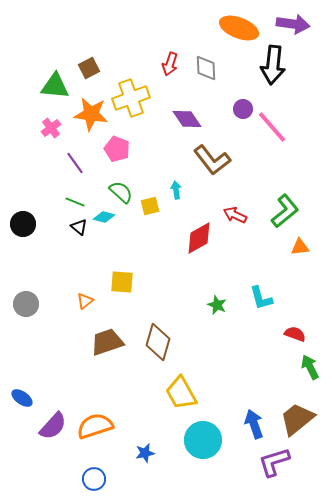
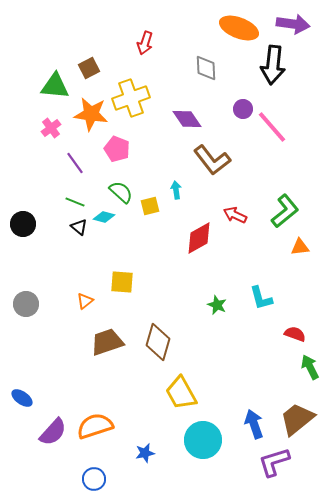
red arrow at (170, 64): moved 25 px left, 21 px up
purple semicircle at (53, 426): moved 6 px down
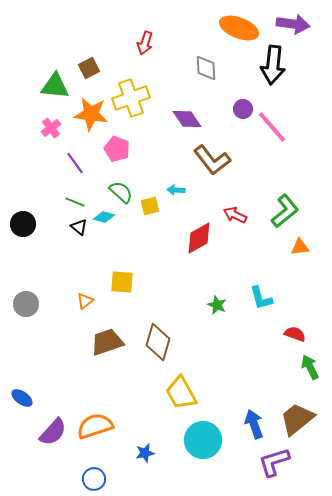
cyan arrow at (176, 190): rotated 78 degrees counterclockwise
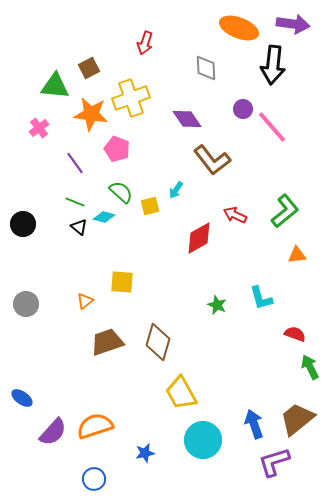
pink cross at (51, 128): moved 12 px left
cyan arrow at (176, 190): rotated 60 degrees counterclockwise
orange triangle at (300, 247): moved 3 px left, 8 px down
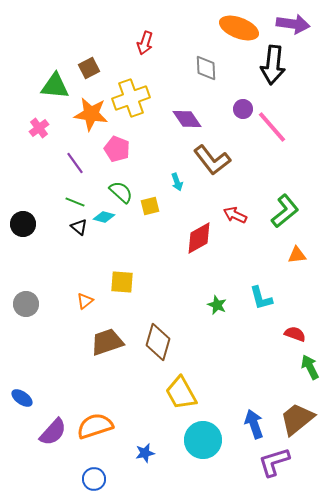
cyan arrow at (176, 190): moved 1 px right, 8 px up; rotated 54 degrees counterclockwise
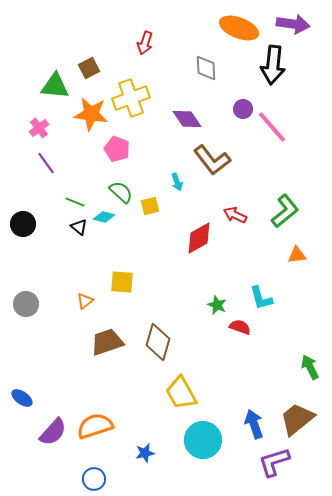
purple line at (75, 163): moved 29 px left
red semicircle at (295, 334): moved 55 px left, 7 px up
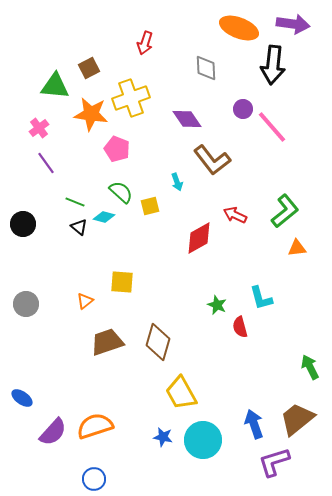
orange triangle at (297, 255): moved 7 px up
red semicircle at (240, 327): rotated 125 degrees counterclockwise
blue star at (145, 453): moved 18 px right, 16 px up; rotated 24 degrees clockwise
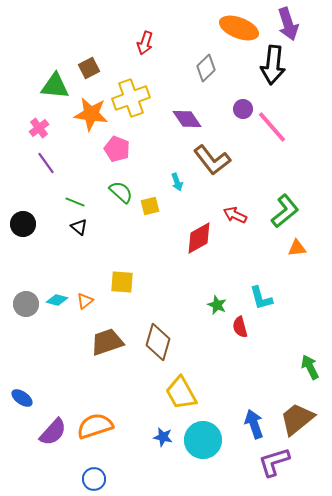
purple arrow at (293, 24): moved 5 px left; rotated 64 degrees clockwise
gray diamond at (206, 68): rotated 48 degrees clockwise
cyan diamond at (104, 217): moved 47 px left, 83 px down
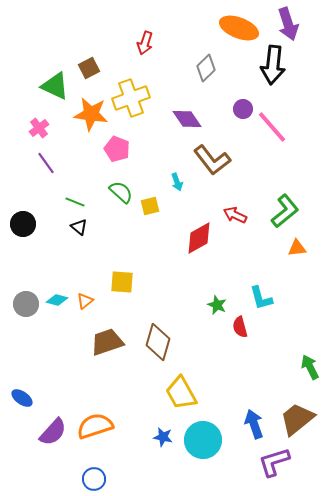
green triangle at (55, 86): rotated 20 degrees clockwise
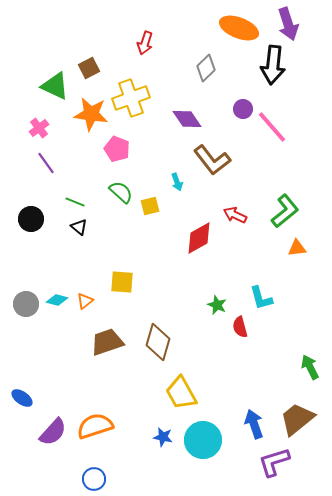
black circle at (23, 224): moved 8 px right, 5 px up
